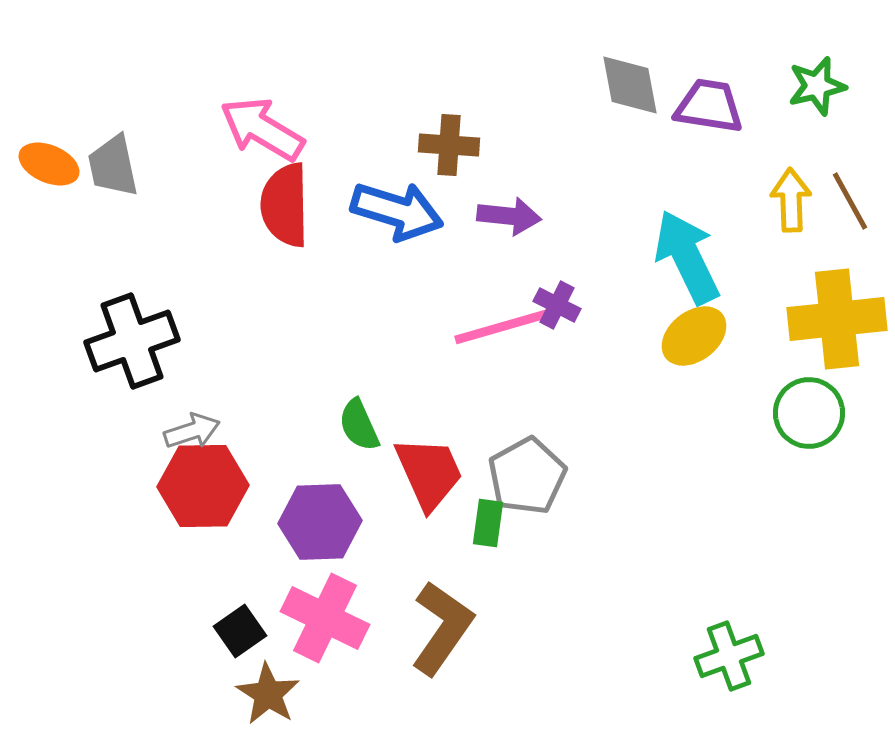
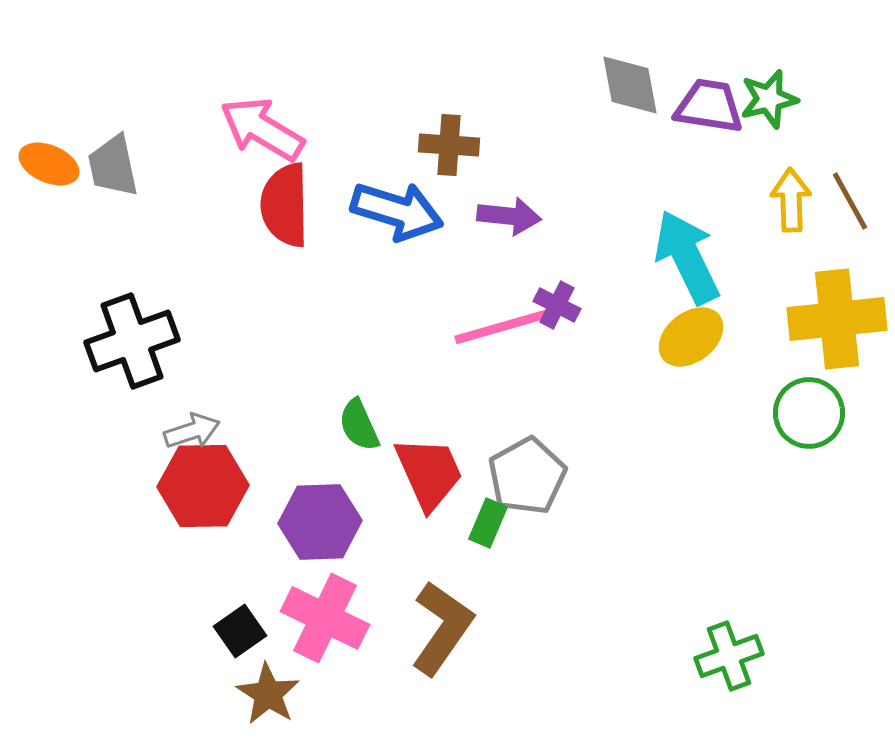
green star: moved 48 px left, 13 px down
yellow ellipse: moved 3 px left, 1 px down
green rectangle: rotated 15 degrees clockwise
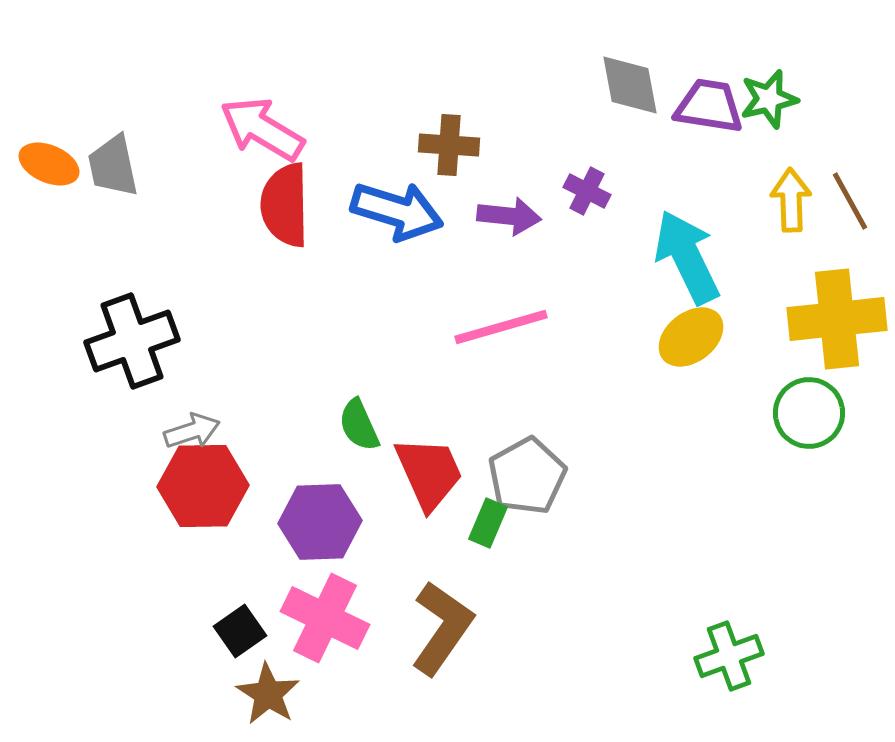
purple cross: moved 30 px right, 114 px up
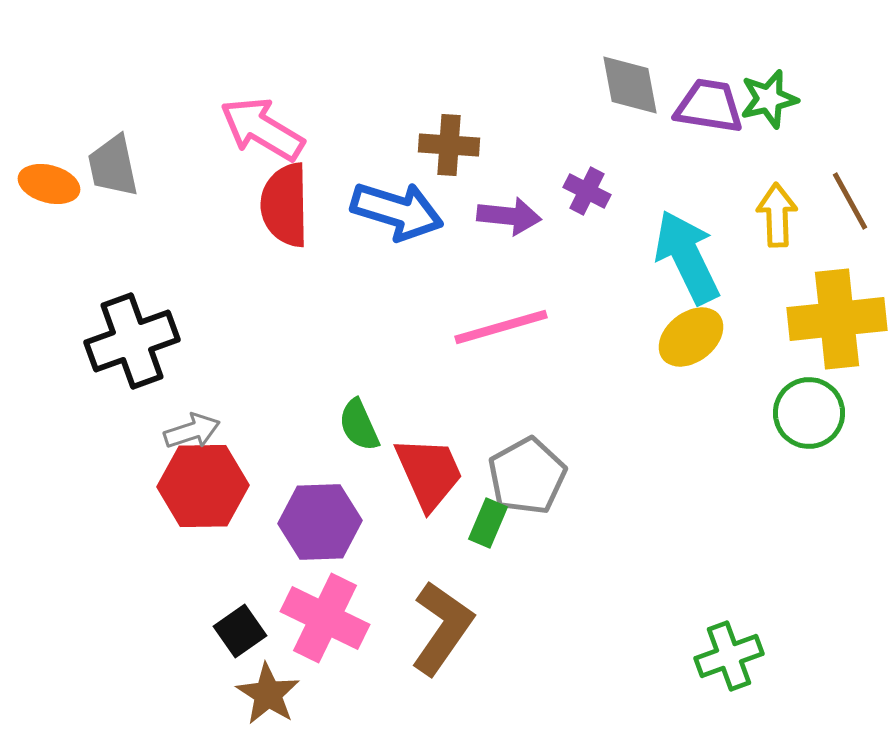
orange ellipse: moved 20 px down; rotated 8 degrees counterclockwise
yellow arrow: moved 14 px left, 15 px down
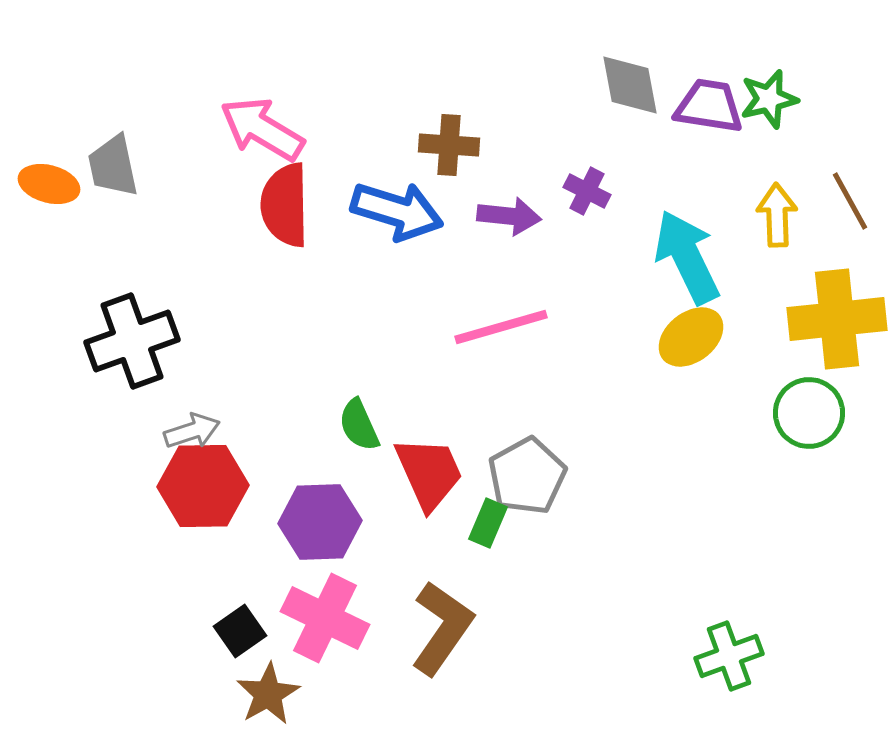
brown star: rotated 10 degrees clockwise
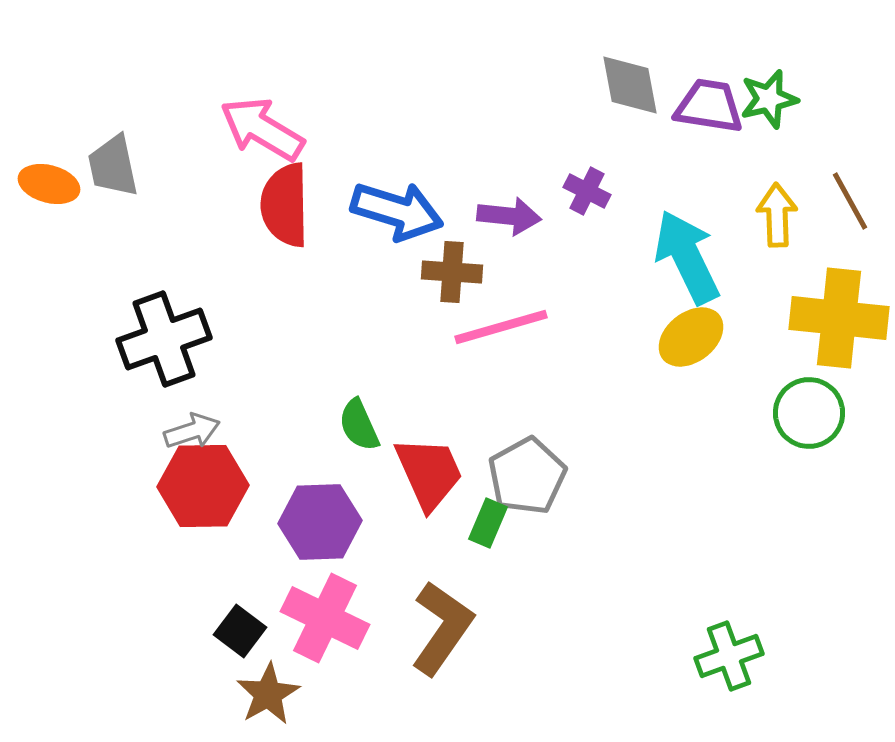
brown cross: moved 3 px right, 127 px down
yellow cross: moved 2 px right, 1 px up; rotated 12 degrees clockwise
black cross: moved 32 px right, 2 px up
black square: rotated 18 degrees counterclockwise
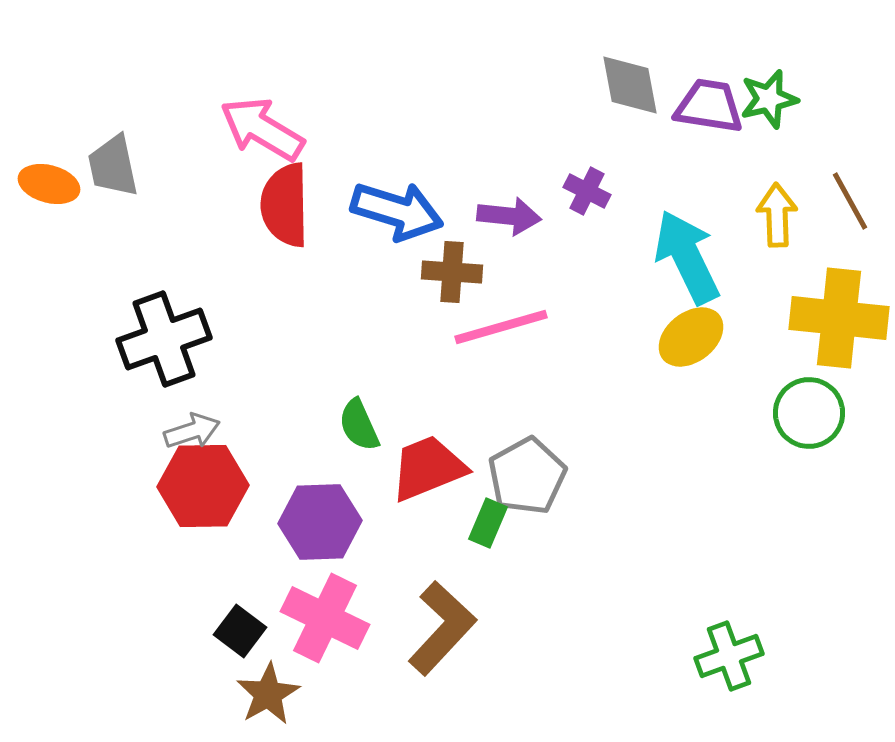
red trapezoid: moved 1 px left, 5 px up; rotated 88 degrees counterclockwise
brown L-shape: rotated 8 degrees clockwise
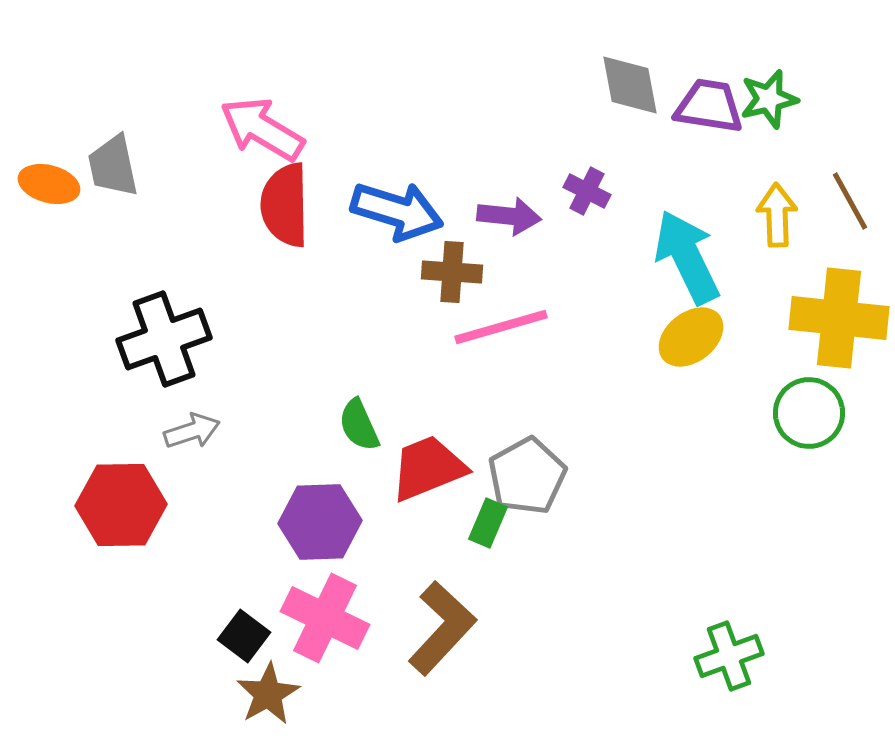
red hexagon: moved 82 px left, 19 px down
black square: moved 4 px right, 5 px down
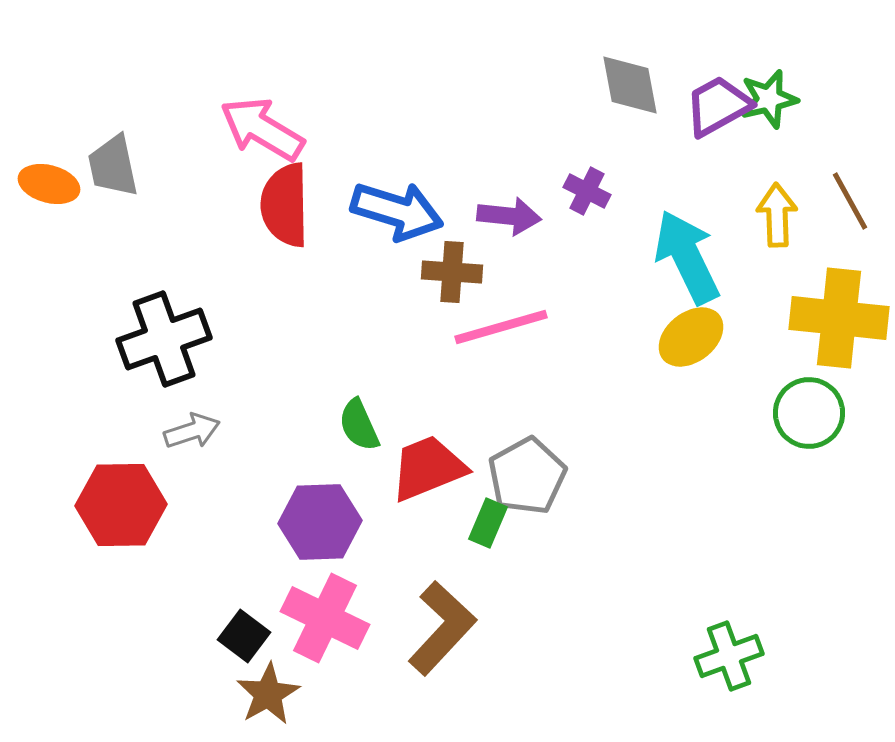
purple trapezoid: moved 9 px right; rotated 38 degrees counterclockwise
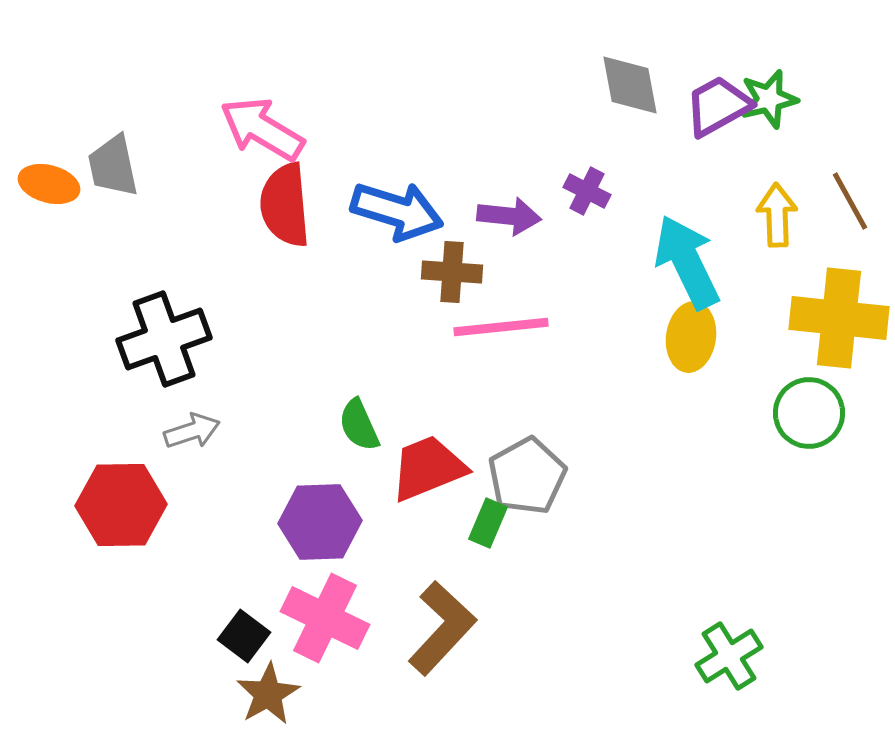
red semicircle: rotated 4 degrees counterclockwise
cyan arrow: moved 5 px down
pink line: rotated 10 degrees clockwise
yellow ellipse: rotated 44 degrees counterclockwise
green cross: rotated 12 degrees counterclockwise
